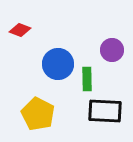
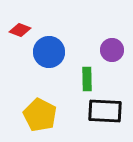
blue circle: moved 9 px left, 12 px up
yellow pentagon: moved 2 px right, 1 px down
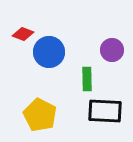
red diamond: moved 3 px right, 4 px down
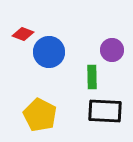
green rectangle: moved 5 px right, 2 px up
